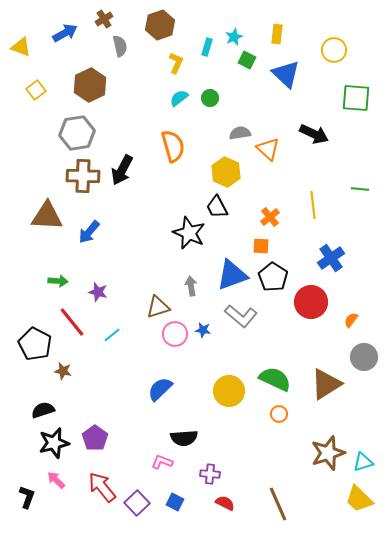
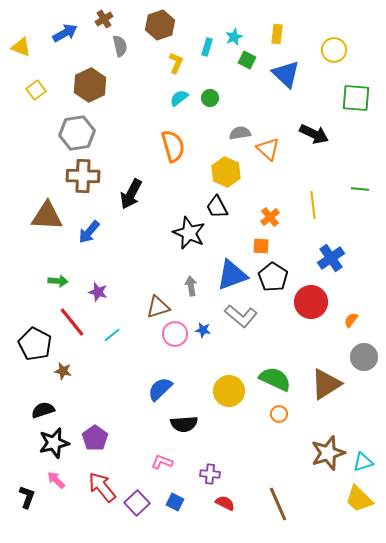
black arrow at (122, 170): moved 9 px right, 24 px down
black semicircle at (184, 438): moved 14 px up
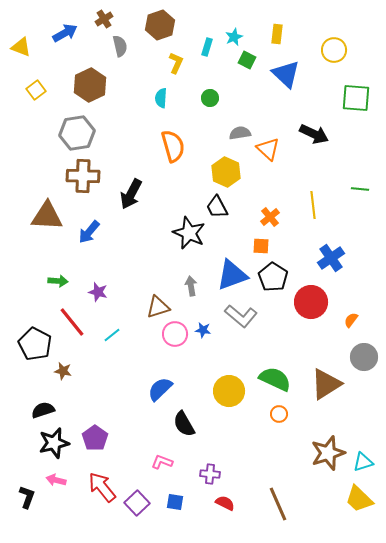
cyan semicircle at (179, 98): moved 18 px left; rotated 48 degrees counterclockwise
black semicircle at (184, 424): rotated 64 degrees clockwise
pink arrow at (56, 480): rotated 30 degrees counterclockwise
blue square at (175, 502): rotated 18 degrees counterclockwise
